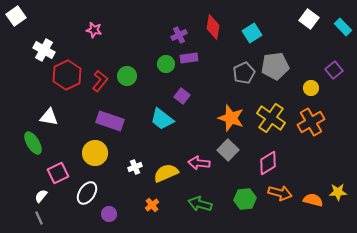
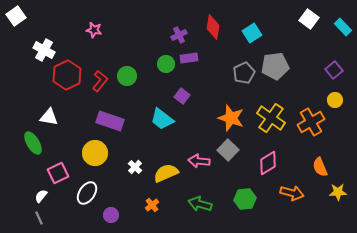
yellow circle at (311, 88): moved 24 px right, 12 px down
pink arrow at (199, 163): moved 2 px up
white cross at (135, 167): rotated 24 degrees counterclockwise
orange arrow at (280, 193): moved 12 px right
orange semicircle at (313, 200): moved 7 px right, 33 px up; rotated 126 degrees counterclockwise
purple circle at (109, 214): moved 2 px right, 1 px down
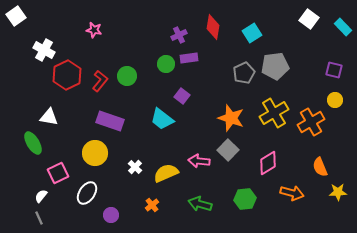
purple square at (334, 70): rotated 36 degrees counterclockwise
yellow cross at (271, 118): moved 3 px right, 5 px up; rotated 24 degrees clockwise
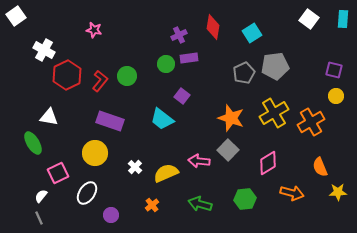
cyan rectangle at (343, 27): moved 8 px up; rotated 48 degrees clockwise
yellow circle at (335, 100): moved 1 px right, 4 px up
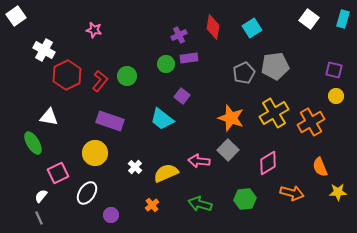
cyan rectangle at (343, 19): rotated 12 degrees clockwise
cyan square at (252, 33): moved 5 px up
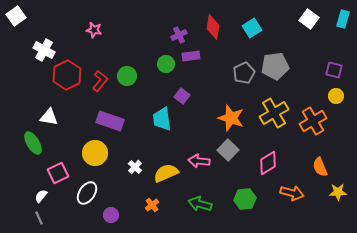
purple rectangle at (189, 58): moved 2 px right, 2 px up
cyan trapezoid at (162, 119): rotated 45 degrees clockwise
orange cross at (311, 122): moved 2 px right, 1 px up
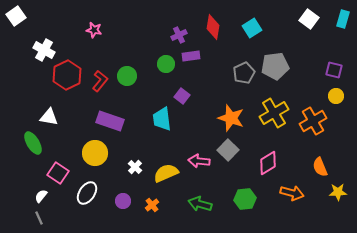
pink square at (58, 173): rotated 30 degrees counterclockwise
purple circle at (111, 215): moved 12 px right, 14 px up
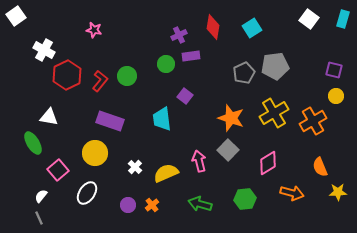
purple square at (182, 96): moved 3 px right
pink arrow at (199, 161): rotated 70 degrees clockwise
pink square at (58, 173): moved 3 px up; rotated 15 degrees clockwise
purple circle at (123, 201): moved 5 px right, 4 px down
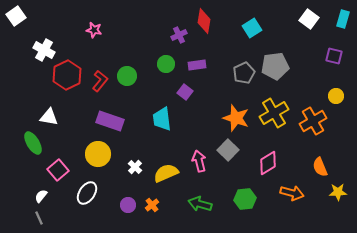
red diamond at (213, 27): moved 9 px left, 6 px up
purple rectangle at (191, 56): moved 6 px right, 9 px down
purple square at (334, 70): moved 14 px up
purple square at (185, 96): moved 4 px up
orange star at (231, 118): moved 5 px right
yellow circle at (95, 153): moved 3 px right, 1 px down
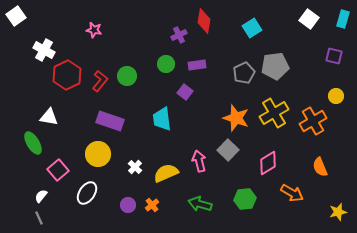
yellow star at (338, 192): moved 20 px down; rotated 12 degrees counterclockwise
orange arrow at (292, 193): rotated 15 degrees clockwise
